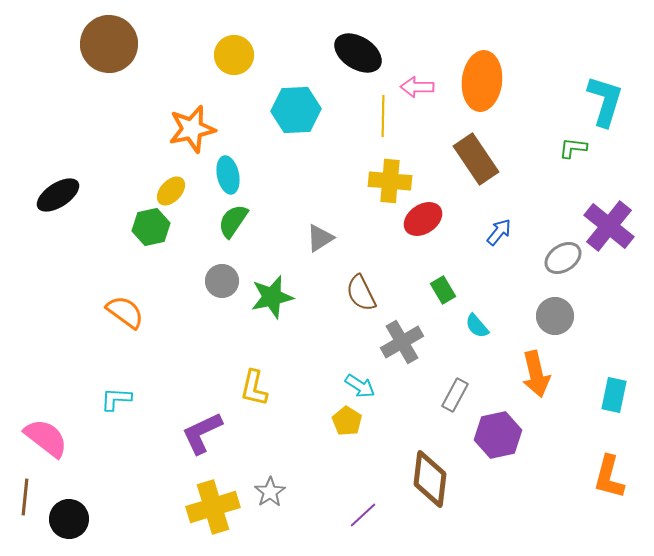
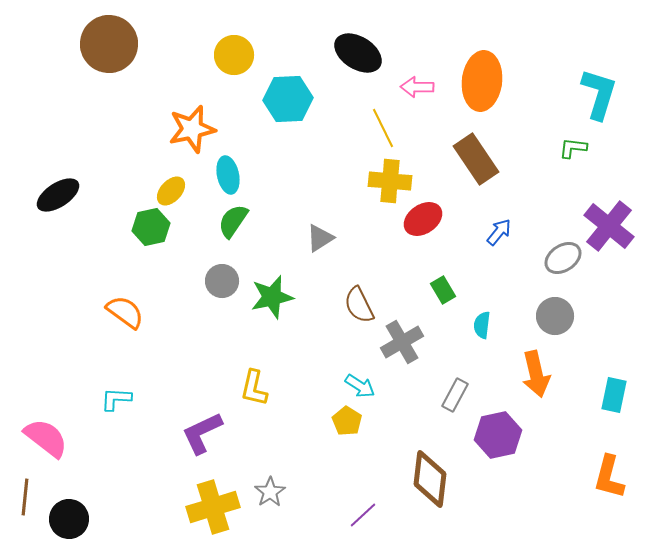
cyan L-shape at (605, 101): moved 6 px left, 7 px up
cyan hexagon at (296, 110): moved 8 px left, 11 px up
yellow line at (383, 116): moved 12 px down; rotated 27 degrees counterclockwise
brown semicircle at (361, 293): moved 2 px left, 12 px down
cyan semicircle at (477, 326): moved 5 px right, 1 px up; rotated 48 degrees clockwise
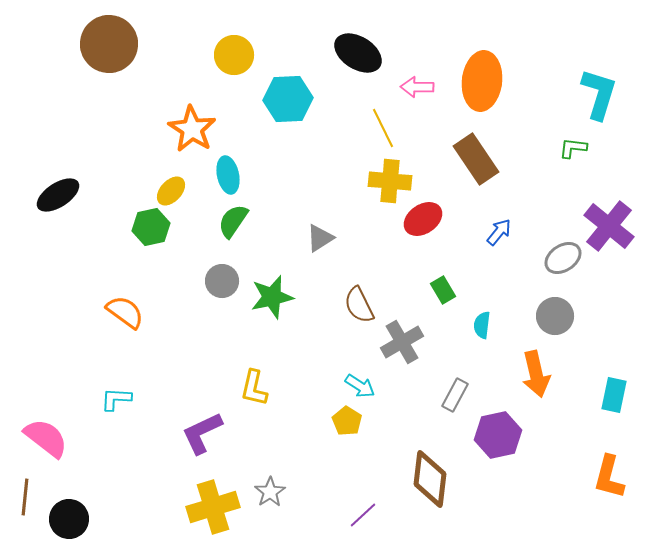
orange star at (192, 129): rotated 27 degrees counterclockwise
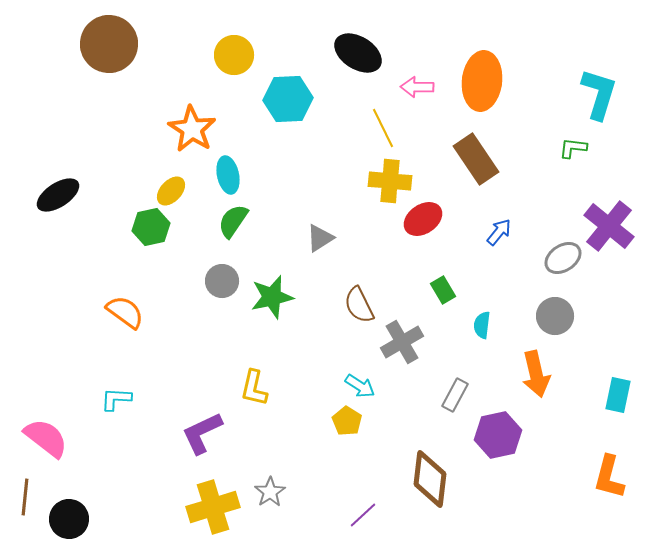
cyan rectangle at (614, 395): moved 4 px right
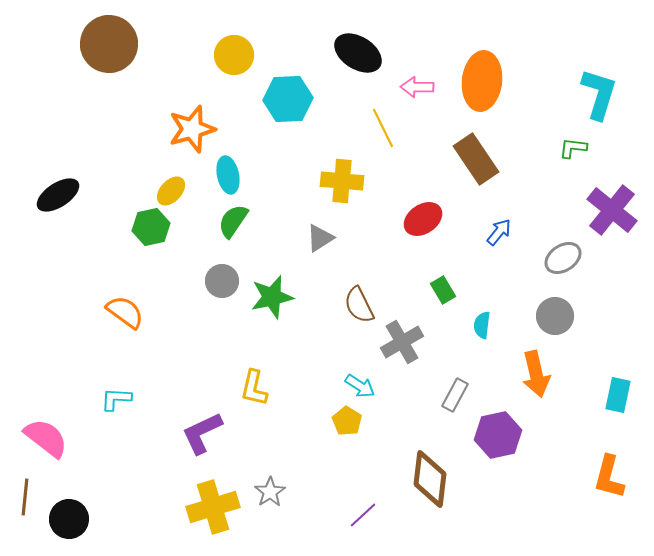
orange star at (192, 129): rotated 24 degrees clockwise
yellow cross at (390, 181): moved 48 px left
purple cross at (609, 226): moved 3 px right, 16 px up
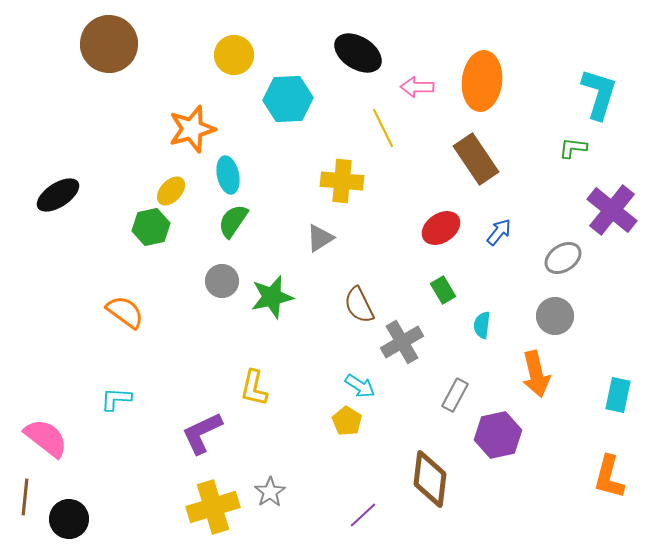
red ellipse at (423, 219): moved 18 px right, 9 px down
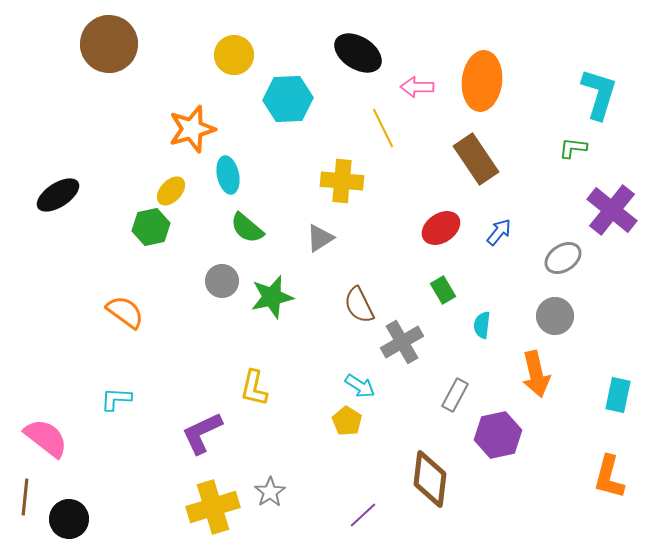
green semicircle at (233, 221): moved 14 px right, 7 px down; rotated 84 degrees counterclockwise
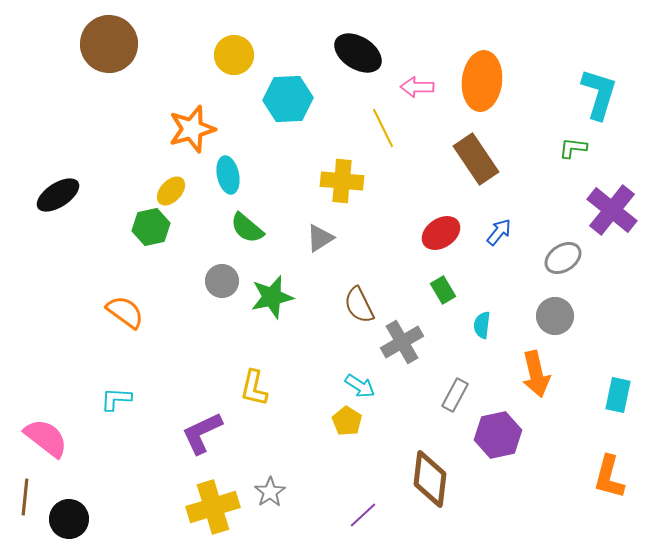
red ellipse at (441, 228): moved 5 px down
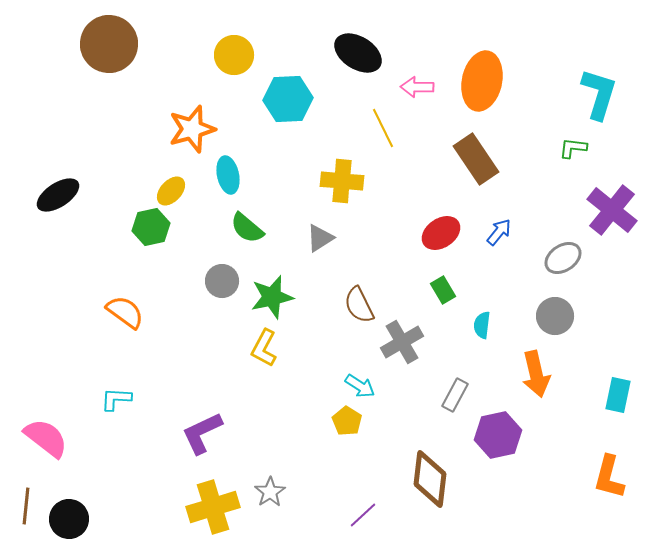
orange ellipse at (482, 81): rotated 6 degrees clockwise
yellow L-shape at (254, 388): moved 10 px right, 40 px up; rotated 15 degrees clockwise
brown line at (25, 497): moved 1 px right, 9 px down
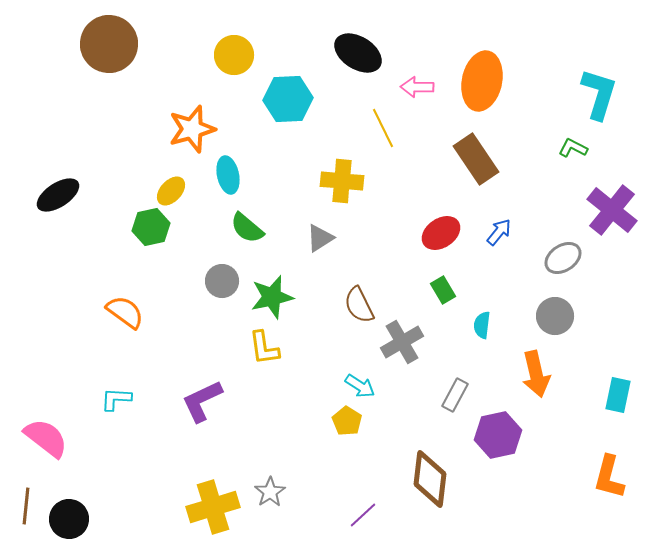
green L-shape at (573, 148): rotated 20 degrees clockwise
yellow L-shape at (264, 348): rotated 36 degrees counterclockwise
purple L-shape at (202, 433): moved 32 px up
